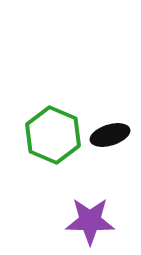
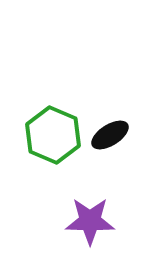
black ellipse: rotated 15 degrees counterclockwise
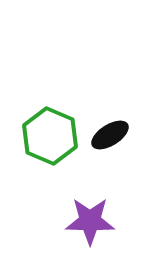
green hexagon: moved 3 px left, 1 px down
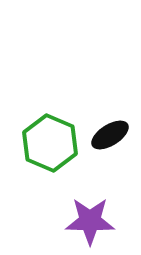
green hexagon: moved 7 px down
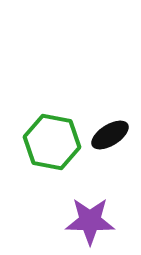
green hexagon: moved 2 px right, 1 px up; rotated 12 degrees counterclockwise
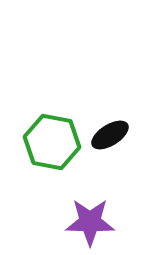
purple star: moved 1 px down
